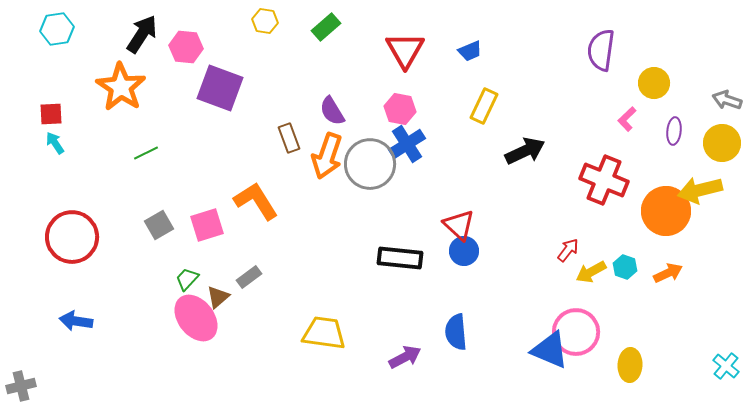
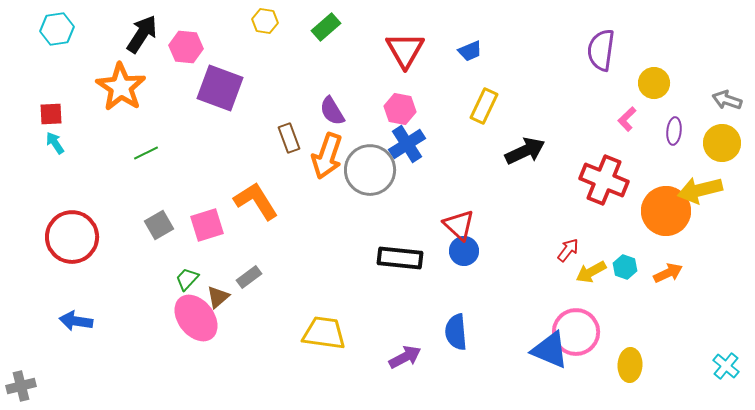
gray circle at (370, 164): moved 6 px down
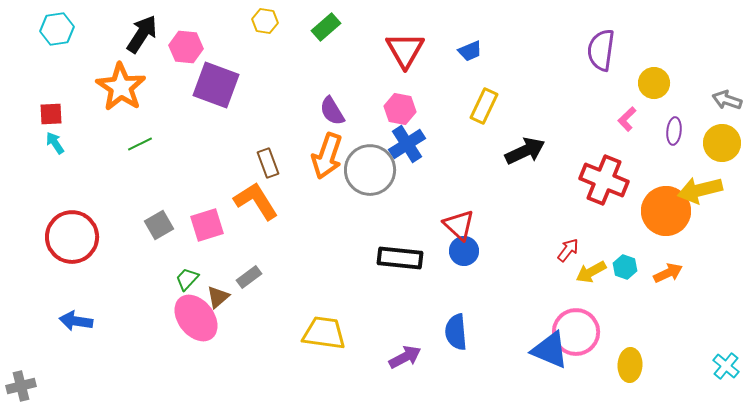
purple square at (220, 88): moved 4 px left, 3 px up
brown rectangle at (289, 138): moved 21 px left, 25 px down
green line at (146, 153): moved 6 px left, 9 px up
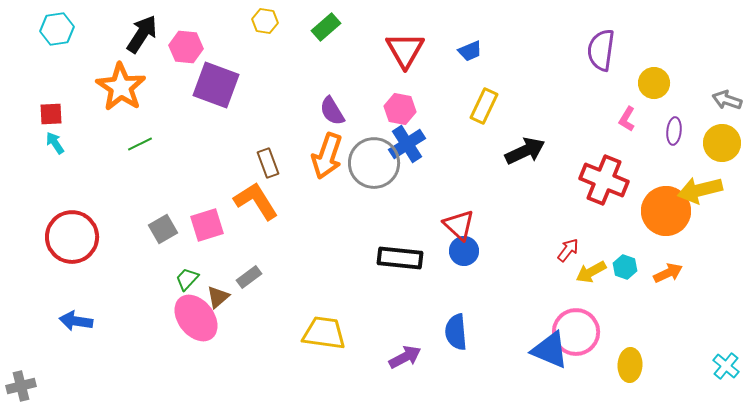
pink L-shape at (627, 119): rotated 15 degrees counterclockwise
gray circle at (370, 170): moved 4 px right, 7 px up
gray square at (159, 225): moved 4 px right, 4 px down
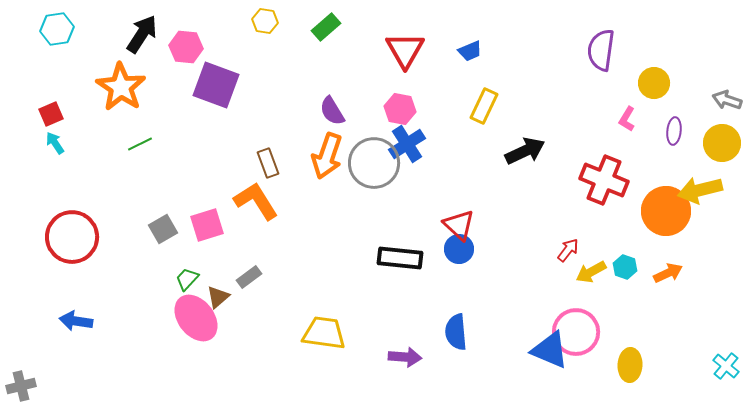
red square at (51, 114): rotated 20 degrees counterclockwise
blue circle at (464, 251): moved 5 px left, 2 px up
purple arrow at (405, 357): rotated 32 degrees clockwise
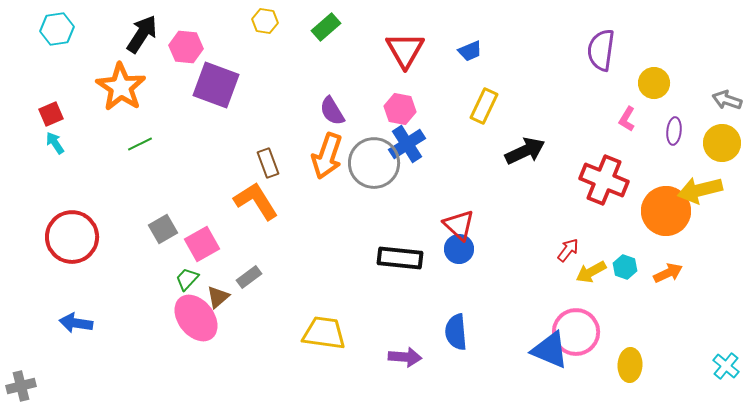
pink square at (207, 225): moved 5 px left, 19 px down; rotated 12 degrees counterclockwise
blue arrow at (76, 321): moved 2 px down
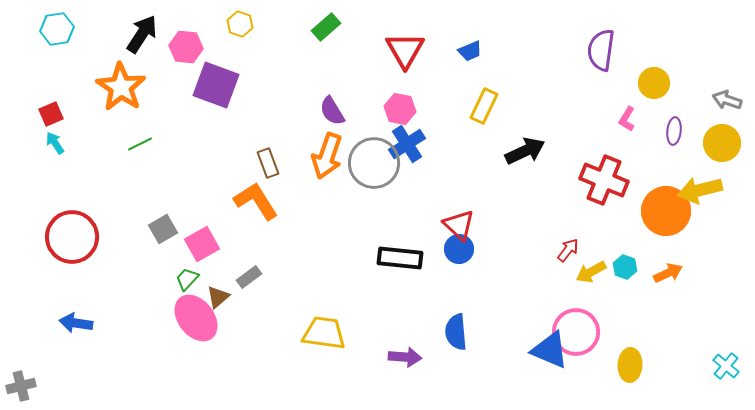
yellow hexagon at (265, 21): moved 25 px left, 3 px down; rotated 10 degrees clockwise
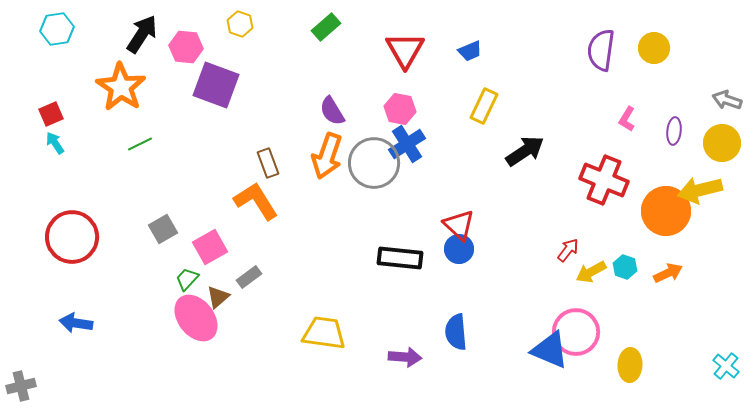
yellow circle at (654, 83): moved 35 px up
black arrow at (525, 151): rotated 9 degrees counterclockwise
pink square at (202, 244): moved 8 px right, 3 px down
